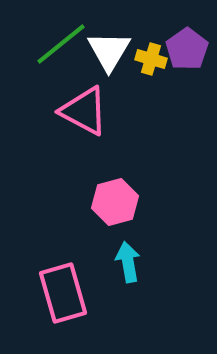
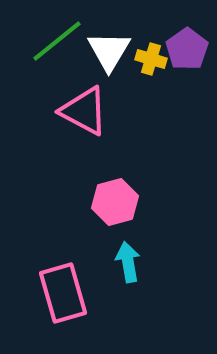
green line: moved 4 px left, 3 px up
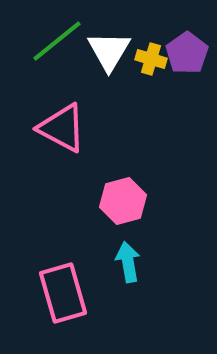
purple pentagon: moved 4 px down
pink triangle: moved 22 px left, 17 px down
pink hexagon: moved 8 px right, 1 px up
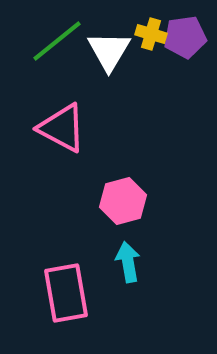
purple pentagon: moved 2 px left, 16 px up; rotated 27 degrees clockwise
yellow cross: moved 25 px up
pink rectangle: moved 3 px right; rotated 6 degrees clockwise
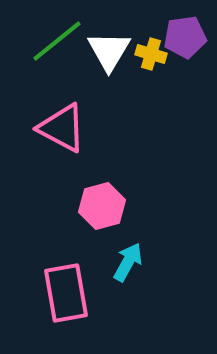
yellow cross: moved 20 px down
pink hexagon: moved 21 px left, 5 px down
cyan arrow: rotated 39 degrees clockwise
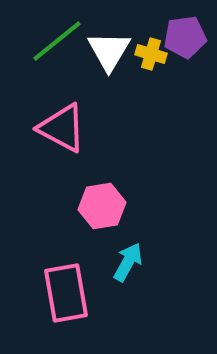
pink hexagon: rotated 6 degrees clockwise
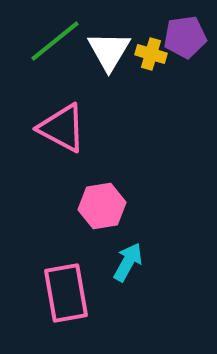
green line: moved 2 px left
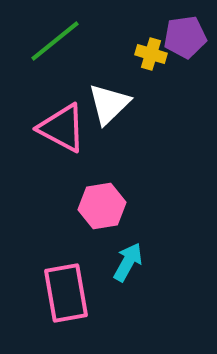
white triangle: moved 53 px down; rotated 15 degrees clockwise
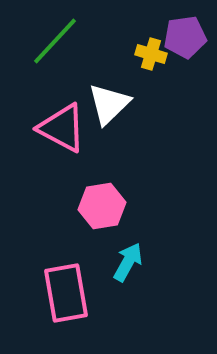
green line: rotated 8 degrees counterclockwise
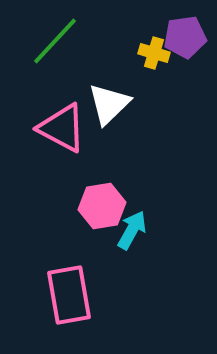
yellow cross: moved 3 px right, 1 px up
cyan arrow: moved 4 px right, 32 px up
pink rectangle: moved 3 px right, 2 px down
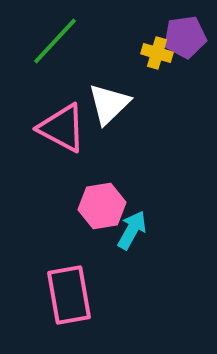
yellow cross: moved 3 px right
